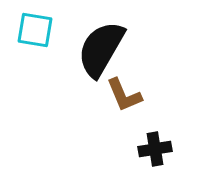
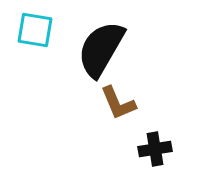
brown L-shape: moved 6 px left, 8 px down
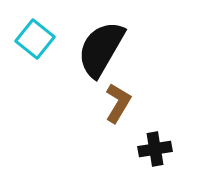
cyan square: moved 9 px down; rotated 30 degrees clockwise
brown L-shape: rotated 126 degrees counterclockwise
